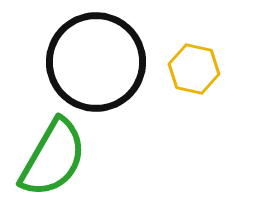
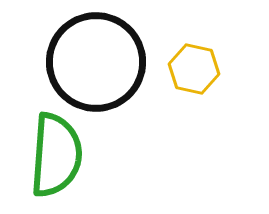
green semicircle: moved 3 px right, 3 px up; rotated 26 degrees counterclockwise
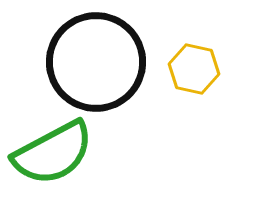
green semicircle: moved 3 px left, 2 px up; rotated 58 degrees clockwise
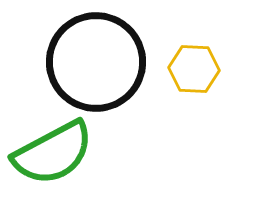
yellow hexagon: rotated 9 degrees counterclockwise
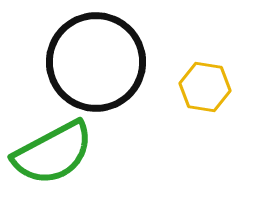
yellow hexagon: moved 11 px right, 18 px down; rotated 6 degrees clockwise
